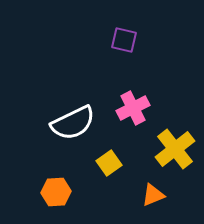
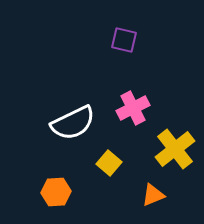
yellow square: rotated 15 degrees counterclockwise
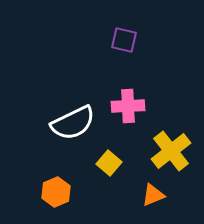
pink cross: moved 5 px left, 2 px up; rotated 24 degrees clockwise
yellow cross: moved 4 px left, 2 px down
orange hexagon: rotated 20 degrees counterclockwise
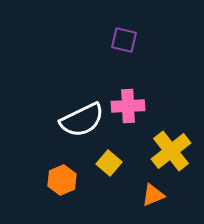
white semicircle: moved 9 px right, 3 px up
orange hexagon: moved 6 px right, 12 px up
